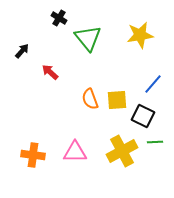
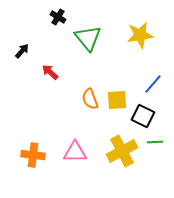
black cross: moved 1 px left, 1 px up
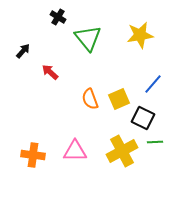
black arrow: moved 1 px right
yellow square: moved 2 px right, 1 px up; rotated 20 degrees counterclockwise
black square: moved 2 px down
pink triangle: moved 1 px up
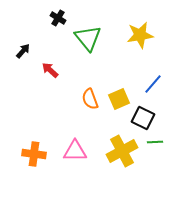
black cross: moved 1 px down
red arrow: moved 2 px up
orange cross: moved 1 px right, 1 px up
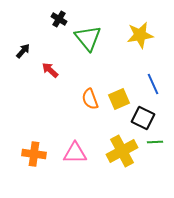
black cross: moved 1 px right, 1 px down
blue line: rotated 65 degrees counterclockwise
pink triangle: moved 2 px down
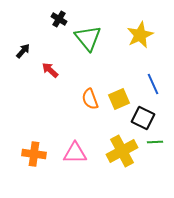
yellow star: rotated 16 degrees counterclockwise
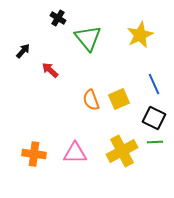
black cross: moved 1 px left, 1 px up
blue line: moved 1 px right
orange semicircle: moved 1 px right, 1 px down
black square: moved 11 px right
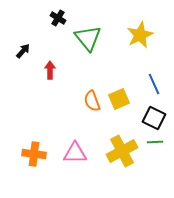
red arrow: rotated 48 degrees clockwise
orange semicircle: moved 1 px right, 1 px down
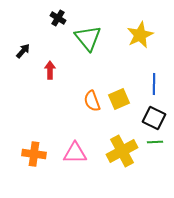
blue line: rotated 25 degrees clockwise
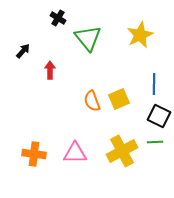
black square: moved 5 px right, 2 px up
